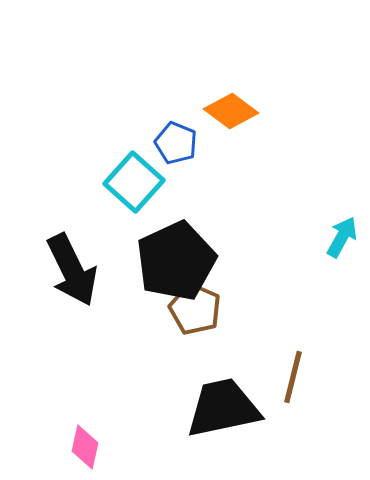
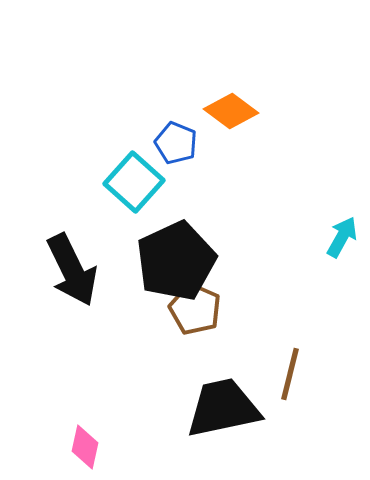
brown line: moved 3 px left, 3 px up
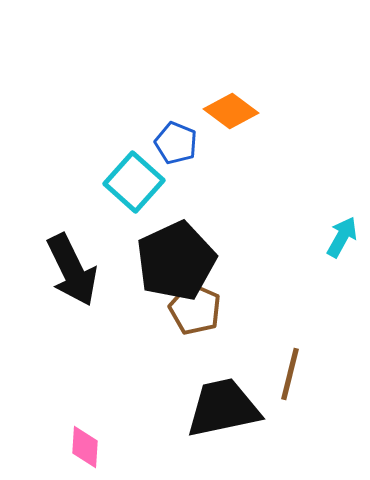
pink diamond: rotated 9 degrees counterclockwise
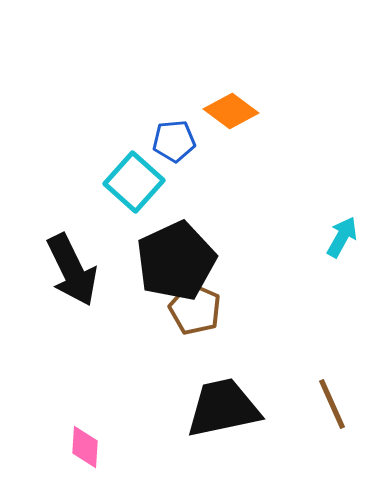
blue pentagon: moved 2 px left, 2 px up; rotated 27 degrees counterclockwise
brown line: moved 42 px right, 30 px down; rotated 38 degrees counterclockwise
